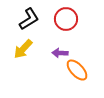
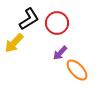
red circle: moved 9 px left, 4 px down
yellow arrow: moved 9 px left, 6 px up
purple arrow: rotated 49 degrees counterclockwise
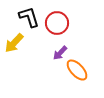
black L-shape: moved 2 px up; rotated 75 degrees counterclockwise
